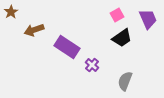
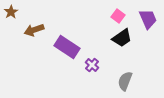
pink square: moved 1 px right, 1 px down; rotated 24 degrees counterclockwise
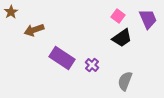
purple rectangle: moved 5 px left, 11 px down
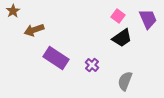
brown star: moved 2 px right, 1 px up
purple rectangle: moved 6 px left
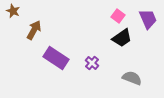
brown star: rotated 16 degrees counterclockwise
brown arrow: rotated 138 degrees clockwise
purple cross: moved 2 px up
gray semicircle: moved 7 px right, 3 px up; rotated 90 degrees clockwise
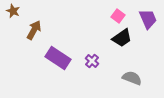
purple rectangle: moved 2 px right
purple cross: moved 2 px up
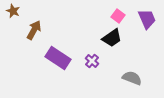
purple trapezoid: moved 1 px left
black trapezoid: moved 10 px left
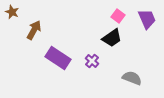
brown star: moved 1 px left, 1 px down
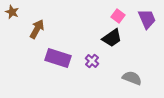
brown arrow: moved 3 px right, 1 px up
purple rectangle: rotated 15 degrees counterclockwise
